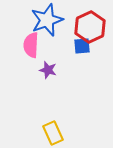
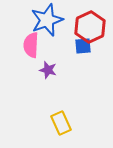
blue square: moved 1 px right
yellow rectangle: moved 8 px right, 10 px up
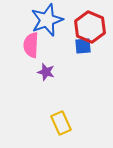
red hexagon: rotated 12 degrees counterclockwise
purple star: moved 2 px left, 2 px down
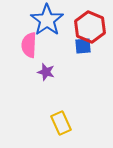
blue star: rotated 16 degrees counterclockwise
pink semicircle: moved 2 px left
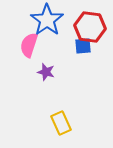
red hexagon: rotated 16 degrees counterclockwise
pink semicircle: rotated 15 degrees clockwise
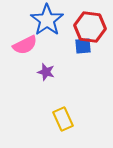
pink semicircle: moved 4 px left; rotated 135 degrees counterclockwise
yellow rectangle: moved 2 px right, 4 px up
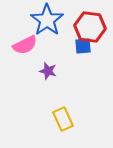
purple star: moved 2 px right, 1 px up
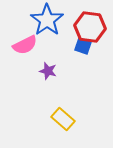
blue square: rotated 24 degrees clockwise
yellow rectangle: rotated 25 degrees counterclockwise
